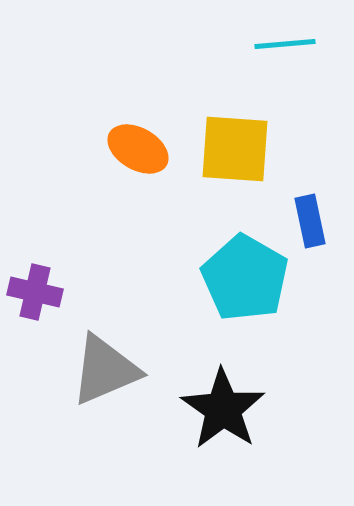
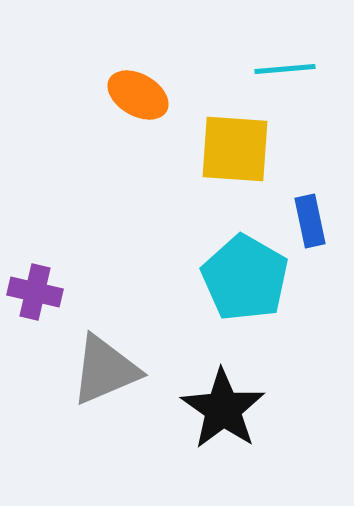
cyan line: moved 25 px down
orange ellipse: moved 54 px up
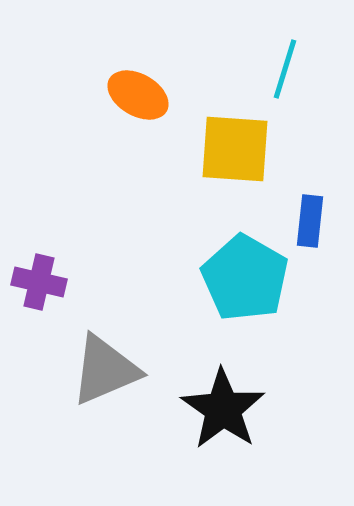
cyan line: rotated 68 degrees counterclockwise
blue rectangle: rotated 18 degrees clockwise
purple cross: moved 4 px right, 10 px up
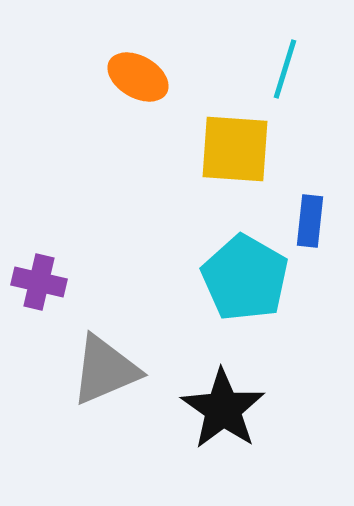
orange ellipse: moved 18 px up
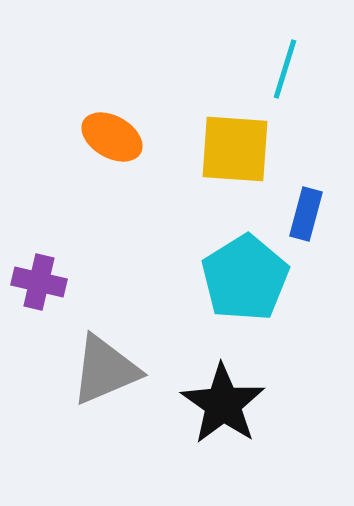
orange ellipse: moved 26 px left, 60 px down
blue rectangle: moved 4 px left, 7 px up; rotated 9 degrees clockwise
cyan pentagon: rotated 10 degrees clockwise
black star: moved 5 px up
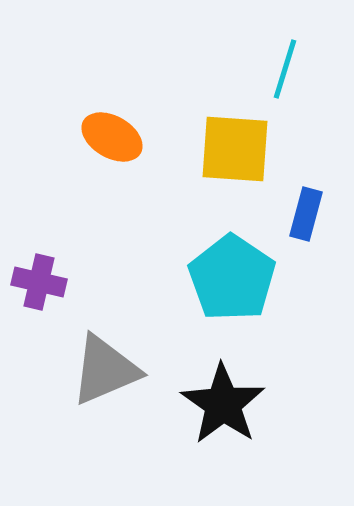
cyan pentagon: moved 13 px left; rotated 6 degrees counterclockwise
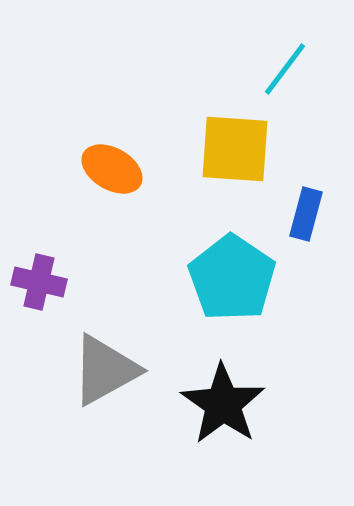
cyan line: rotated 20 degrees clockwise
orange ellipse: moved 32 px down
gray triangle: rotated 6 degrees counterclockwise
